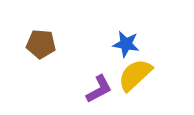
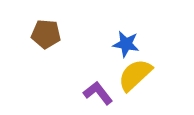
brown pentagon: moved 5 px right, 10 px up
purple L-shape: moved 1 px left, 4 px down; rotated 100 degrees counterclockwise
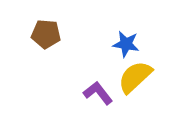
yellow semicircle: moved 2 px down
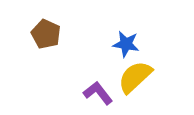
brown pentagon: rotated 20 degrees clockwise
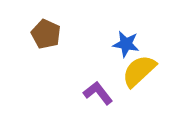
yellow semicircle: moved 4 px right, 6 px up
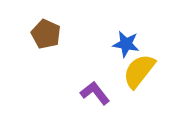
yellow semicircle: rotated 9 degrees counterclockwise
purple L-shape: moved 3 px left
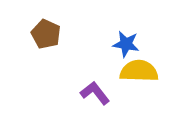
yellow semicircle: rotated 54 degrees clockwise
